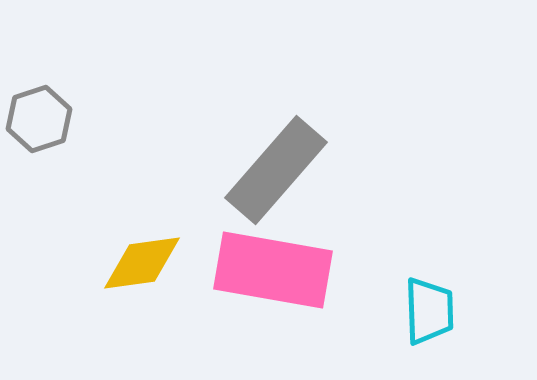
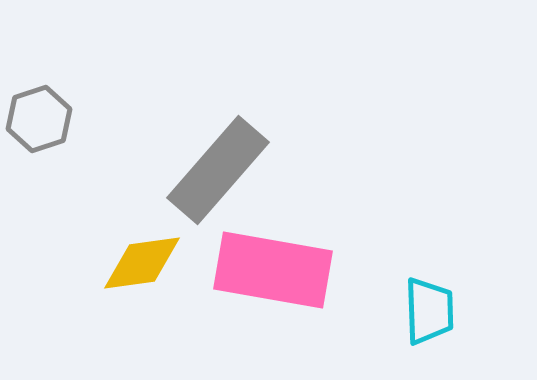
gray rectangle: moved 58 px left
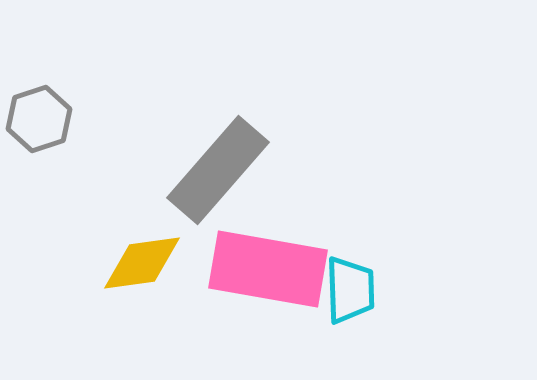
pink rectangle: moved 5 px left, 1 px up
cyan trapezoid: moved 79 px left, 21 px up
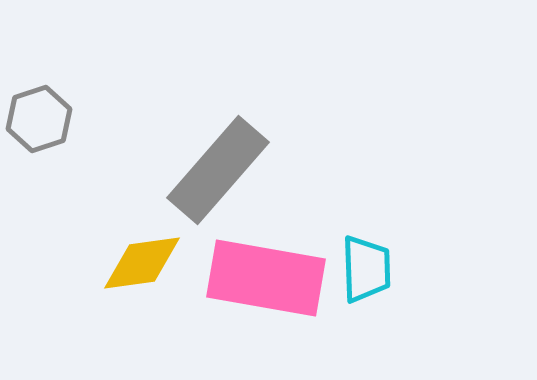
pink rectangle: moved 2 px left, 9 px down
cyan trapezoid: moved 16 px right, 21 px up
